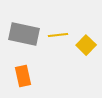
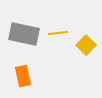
yellow line: moved 2 px up
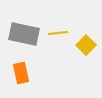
orange rectangle: moved 2 px left, 3 px up
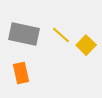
yellow line: moved 3 px right, 2 px down; rotated 48 degrees clockwise
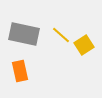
yellow square: moved 2 px left; rotated 12 degrees clockwise
orange rectangle: moved 1 px left, 2 px up
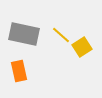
yellow square: moved 2 px left, 2 px down
orange rectangle: moved 1 px left
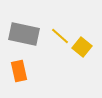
yellow line: moved 1 px left, 1 px down
yellow square: rotated 18 degrees counterclockwise
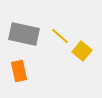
yellow square: moved 4 px down
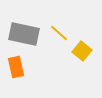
yellow line: moved 1 px left, 3 px up
orange rectangle: moved 3 px left, 4 px up
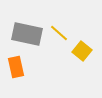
gray rectangle: moved 3 px right
